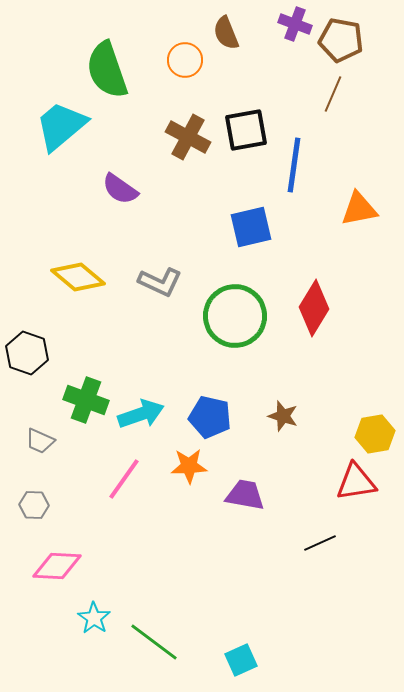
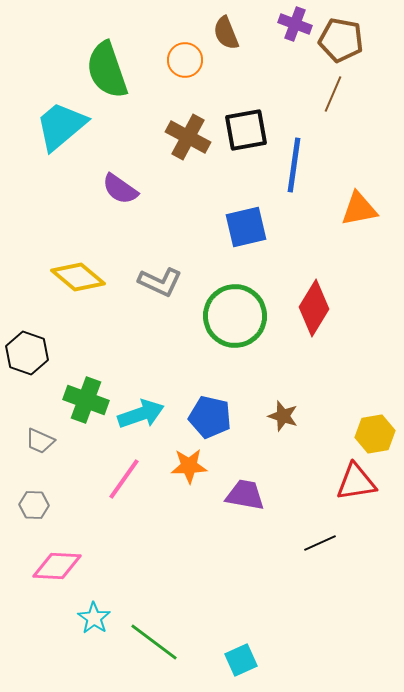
blue square: moved 5 px left
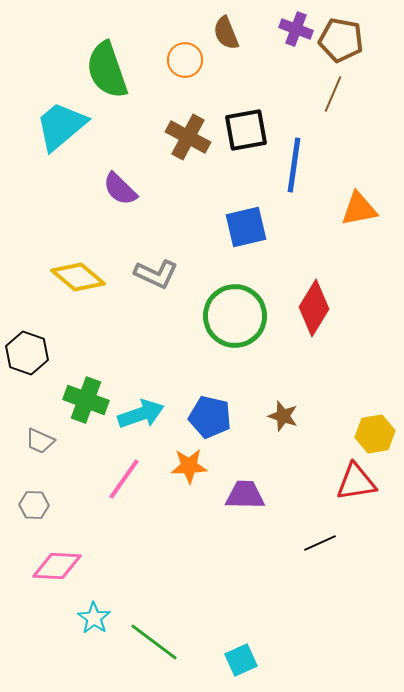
purple cross: moved 1 px right, 5 px down
purple semicircle: rotated 9 degrees clockwise
gray L-shape: moved 4 px left, 8 px up
purple trapezoid: rotated 9 degrees counterclockwise
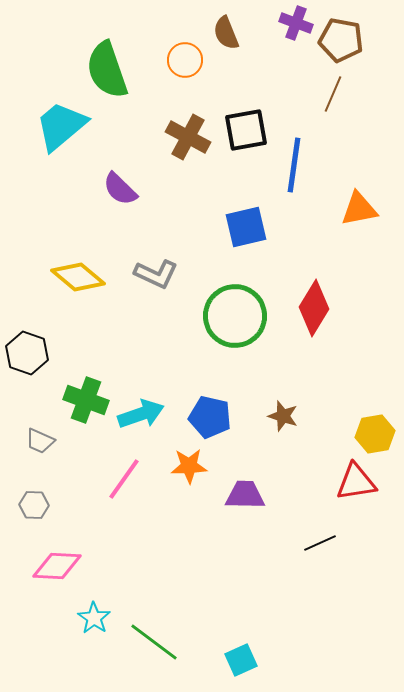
purple cross: moved 6 px up
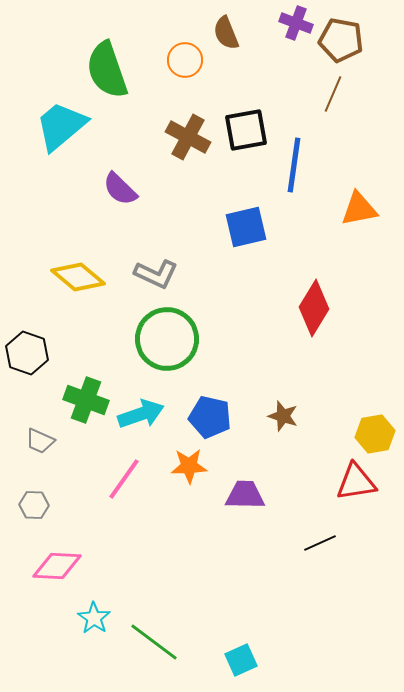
green circle: moved 68 px left, 23 px down
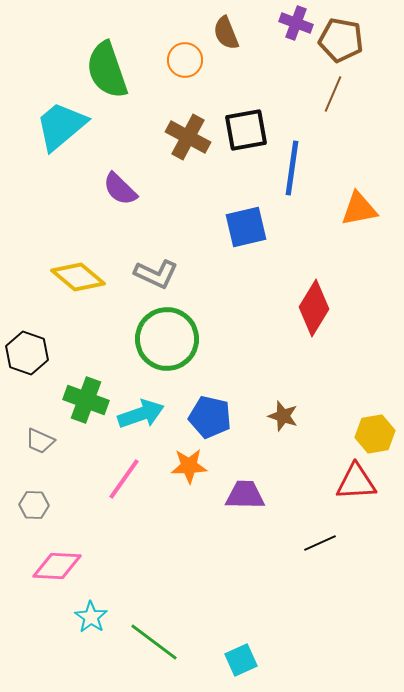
blue line: moved 2 px left, 3 px down
red triangle: rotated 6 degrees clockwise
cyan star: moved 3 px left, 1 px up
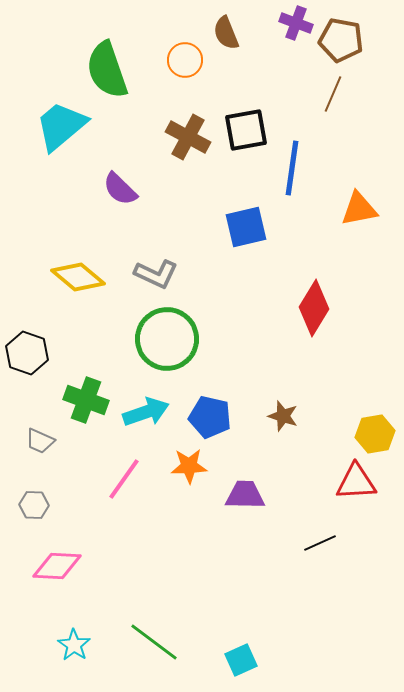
cyan arrow: moved 5 px right, 2 px up
cyan star: moved 17 px left, 28 px down
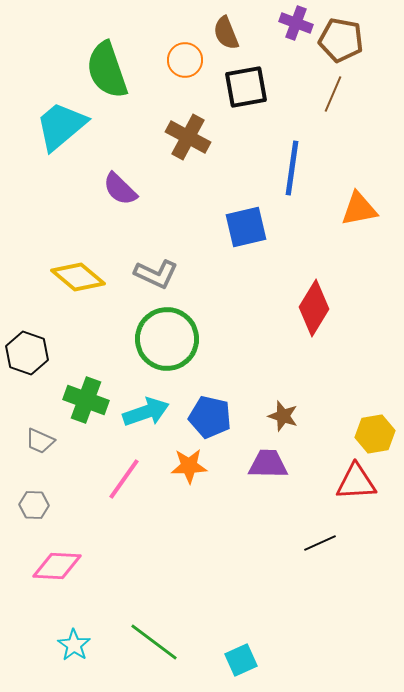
black square: moved 43 px up
purple trapezoid: moved 23 px right, 31 px up
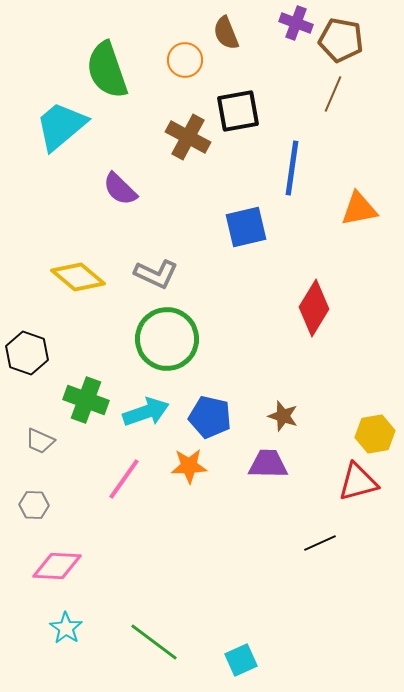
black square: moved 8 px left, 24 px down
red triangle: moved 2 px right; rotated 12 degrees counterclockwise
cyan star: moved 8 px left, 17 px up
